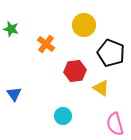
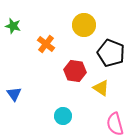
green star: moved 2 px right, 3 px up
red hexagon: rotated 15 degrees clockwise
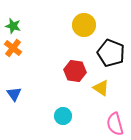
orange cross: moved 33 px left, 4 px down
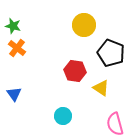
orange cross: moved 4 px right
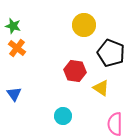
pink semicircle: rotated 15 degrees clockwise
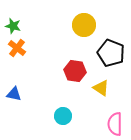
blue triangle: rotated 42 degrees counterclockwise
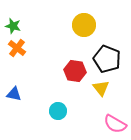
black pentagon: moved 4 px left, 6 px down
yellow triangle: rotated 18 degrees clockwise
cyan circle: moved 5 px left, 5 px up
pink semicircle: rotated 60 degrees counterclockwise
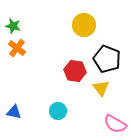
blue triangle: moved 18 px down
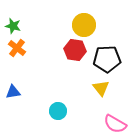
black pentagon: rotated 24 degrees counterclockwise
red hexagon: moved 21 px up
blue triangle: moved 1 px left, 20 px up; rotated 21 degrees counterclockwise
